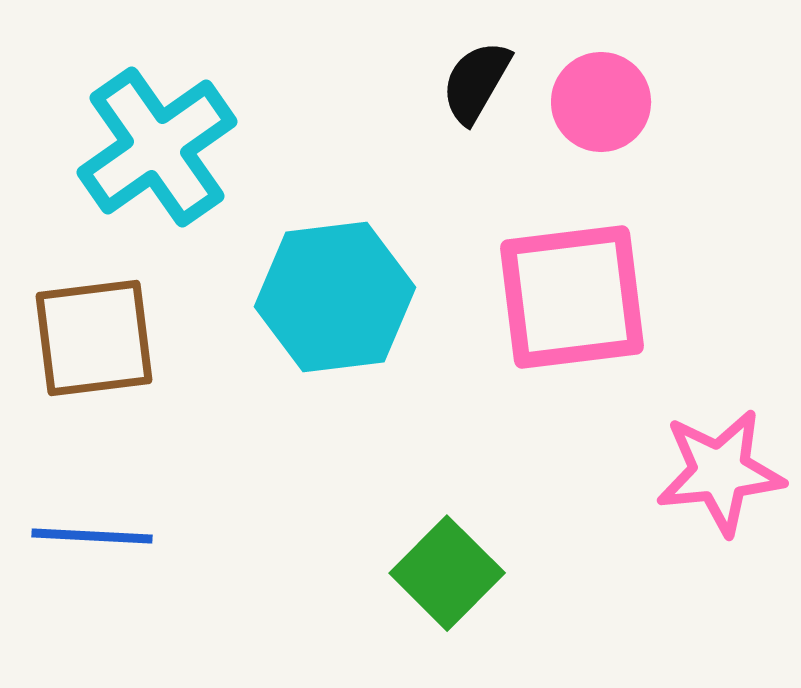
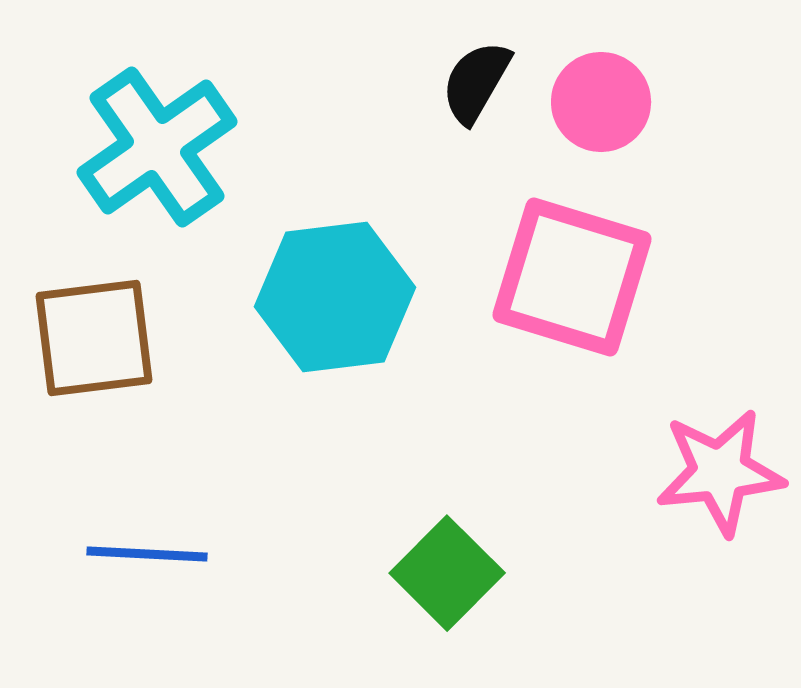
pink square: moved 20 px up; rotated 24 degrees clockwise
blue line: moved 55 px right, 18 px down
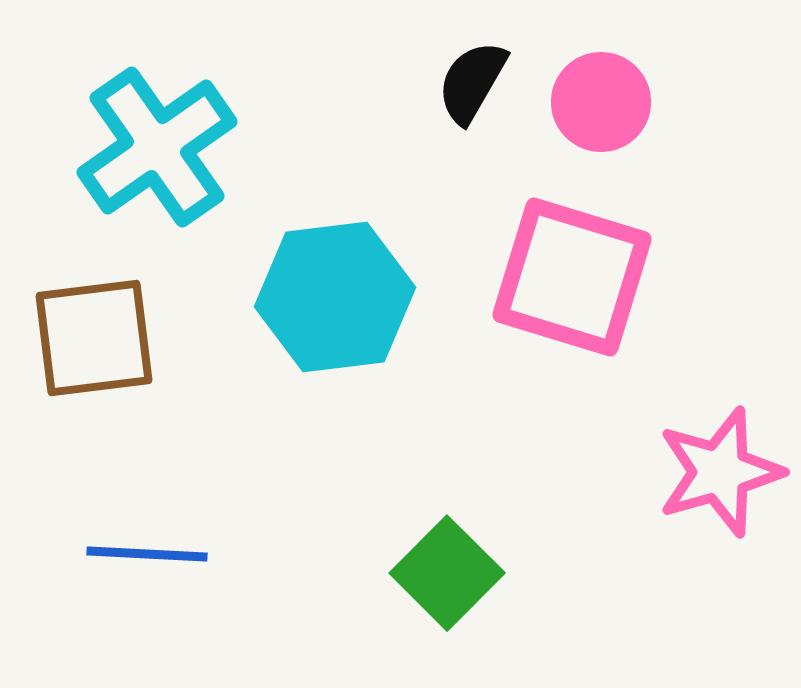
black semicircle: moved 4 px left
pink star: rotated 10 degrees counterclockwise
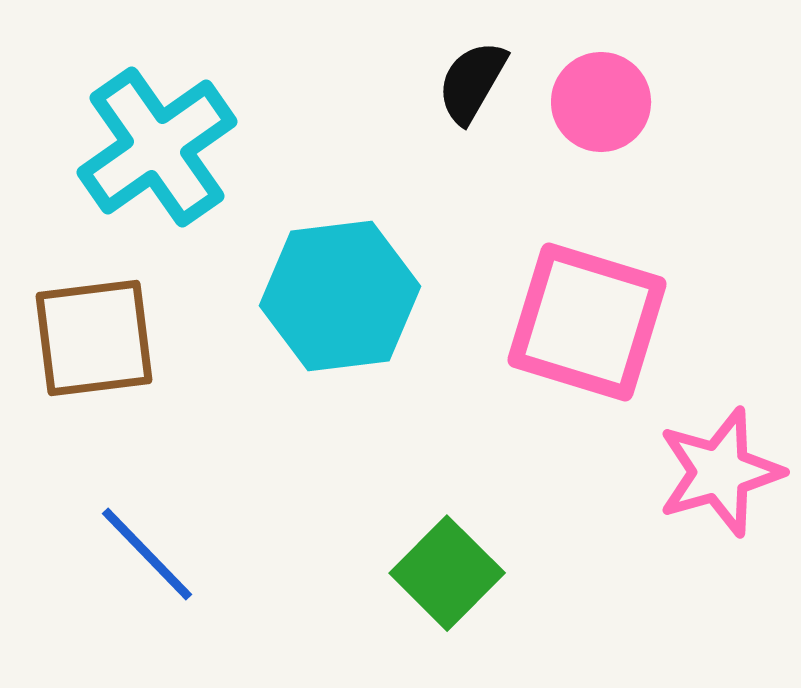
pink square: moved 15 px right, 45 px down
cyan hexagon: moved 5 px right, 1 px up
blue line: rotated 43 degrees clockwise
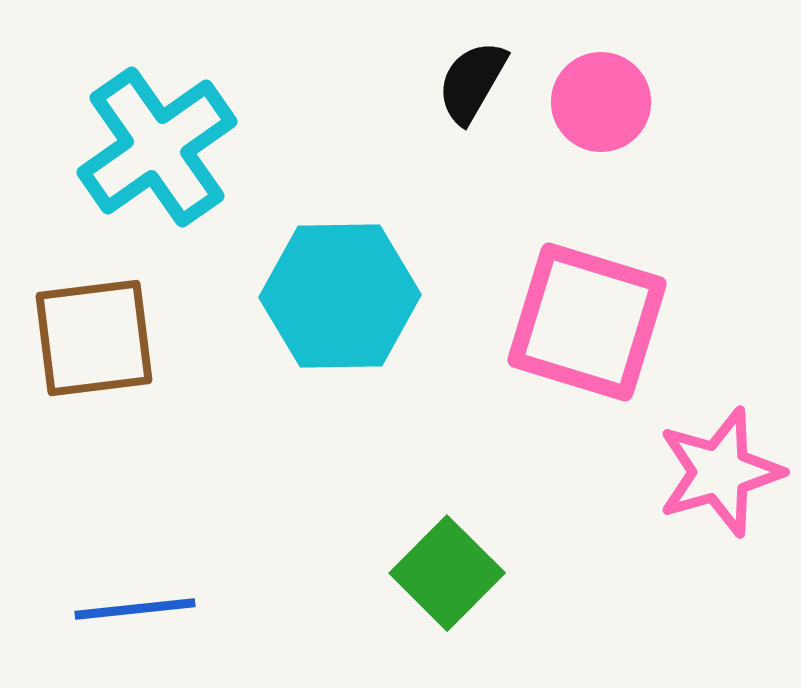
cyan hexagon: rotated 6 degrees clockwise
blue line: moved 12 px left, 55 px down; rotated 52 degrees counterclockwise
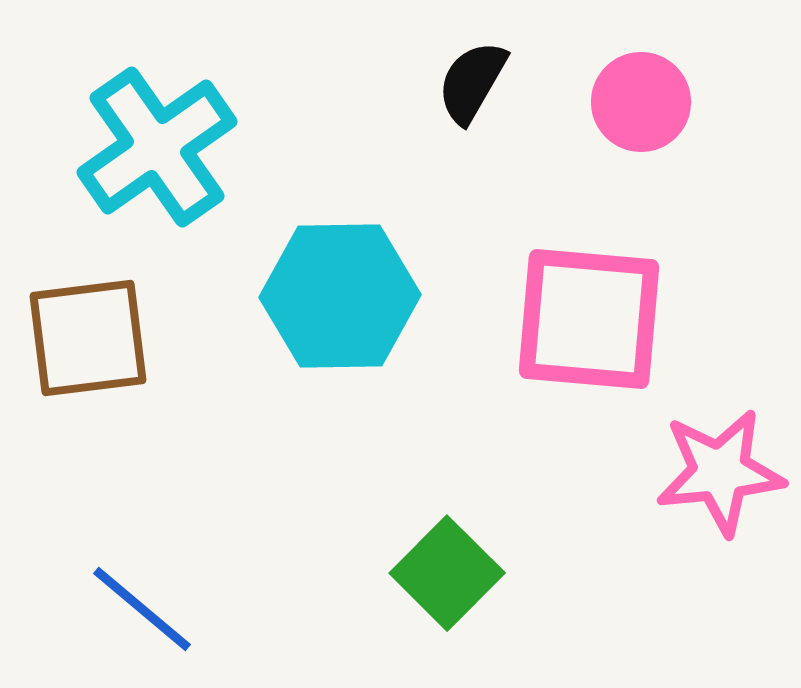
pink circle: moved 40 px right
pink square: moved 2 px right, 3 px up; rotated 12 degrees counterclockwise
brown square: moved 6 px left
pink star: rotated 10 degrees clockwise
blue line: moved 7 px right; rotated 46 degrees clockwise
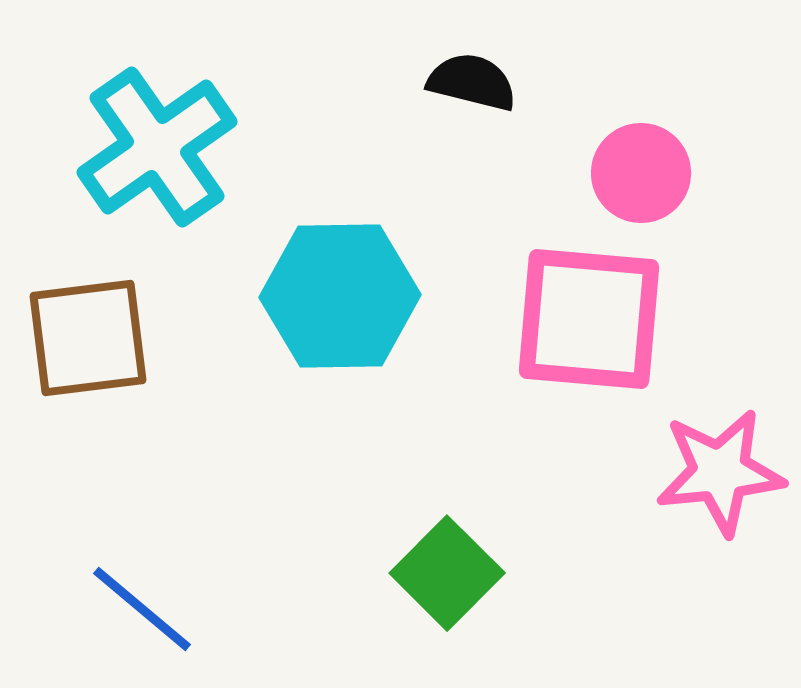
black semicircle: rotated 74 degrees clockwise
pink circle: moved 71 px down
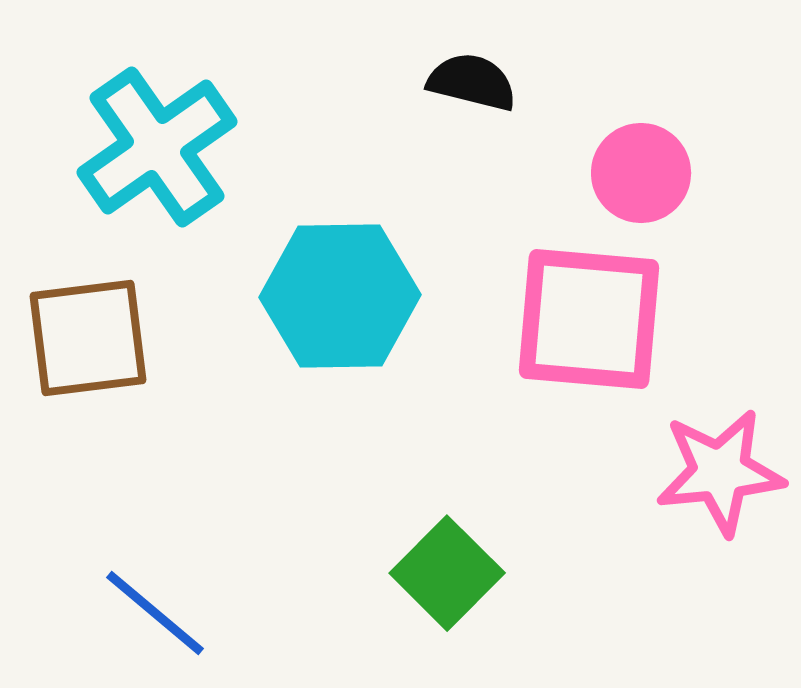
blue line: moved 13 px right, 4 px down
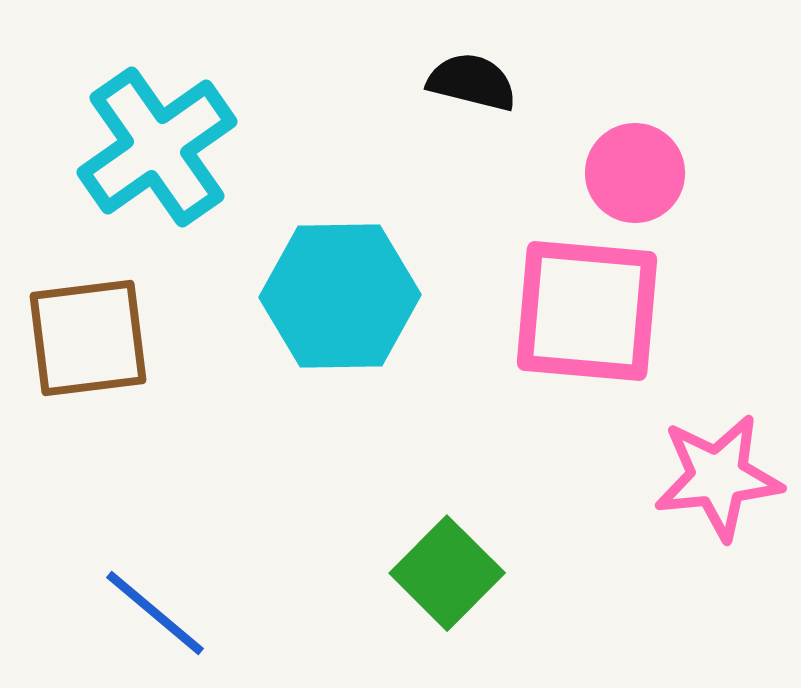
pink circle: moved 6 px left
pink square: moved 2 px left, 8 px up
pink star: moved 2 px left, 5 px down
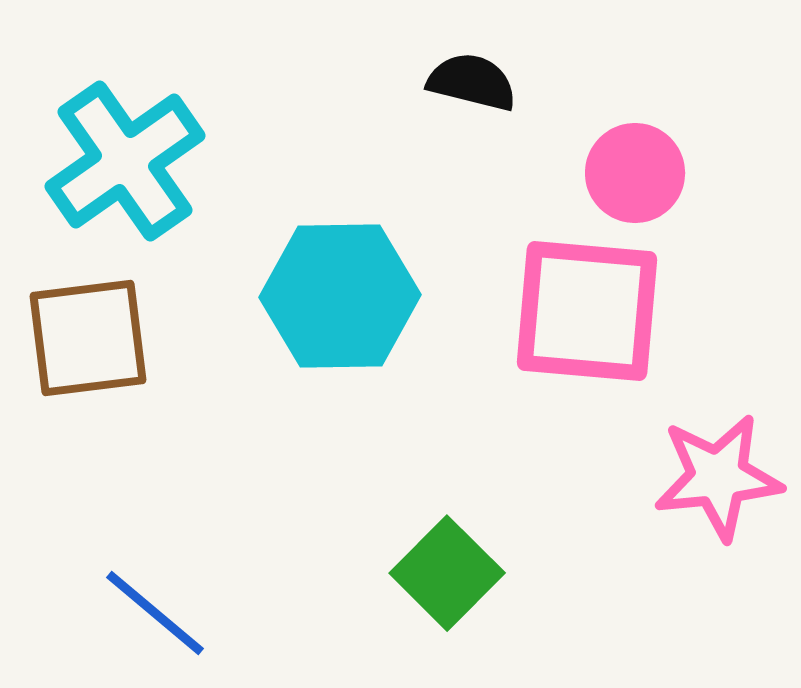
cyan cross: moved 32 px left, 14 px down
